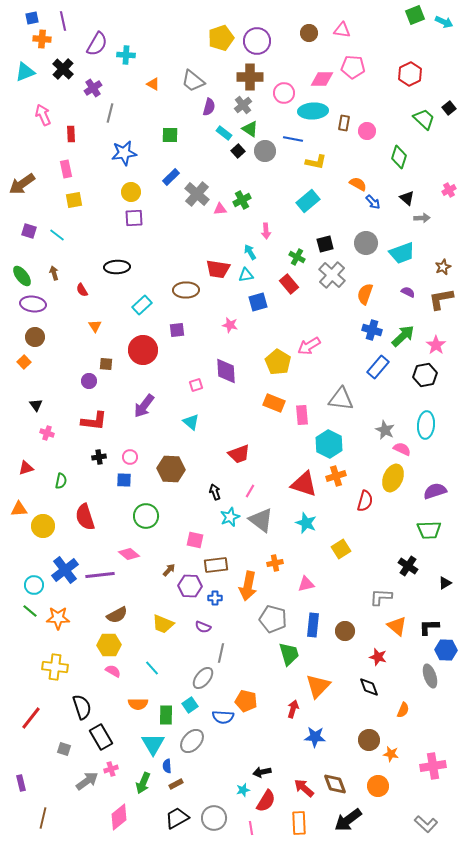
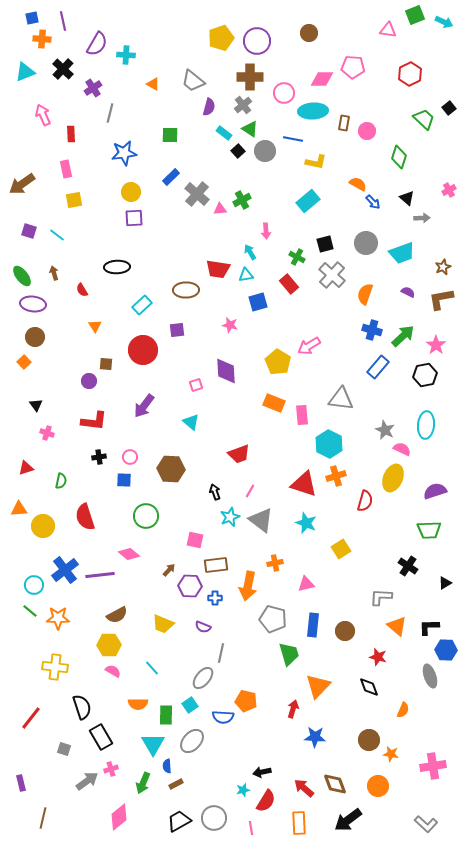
pink triangle at (342, 30): moved 46 px right
black trapezoid at (177, 818): moved 2 px right, 3 px down
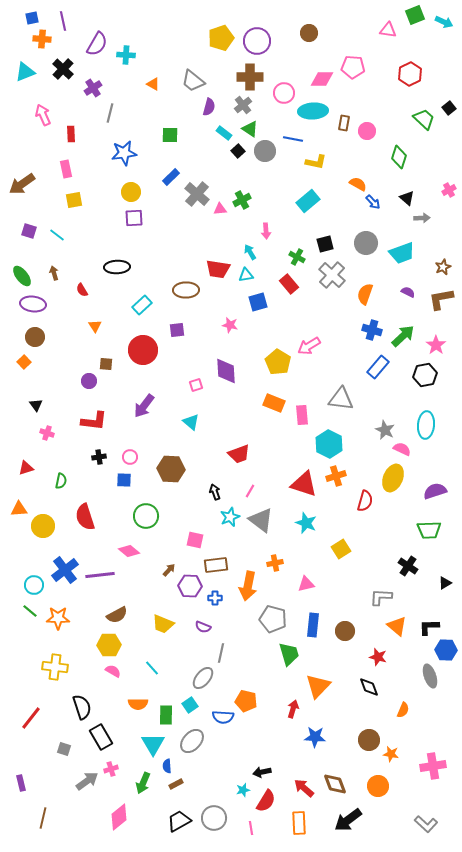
pink diamond at (129, 554): moved 3 px up
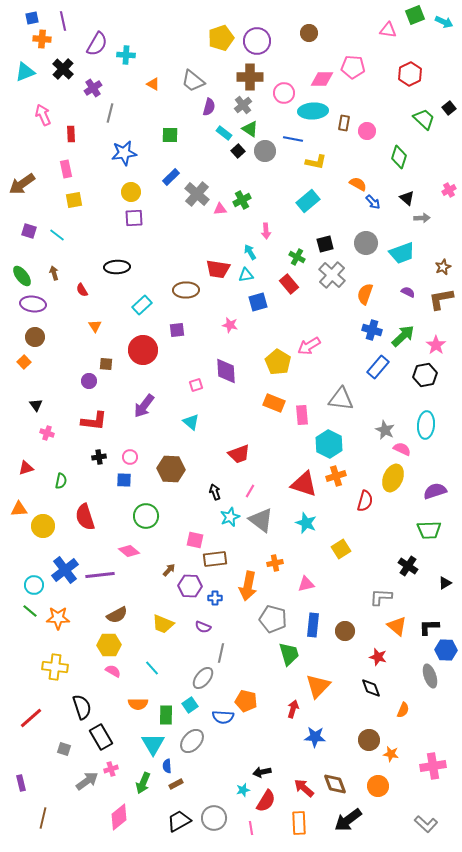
brown rectangle at (216, 565): moved 1 px left, 6 px up
black diamond at (369, 687): moved 2 px right, 1 px down
red line at (31, 718): rotated 10 degrees clockwise
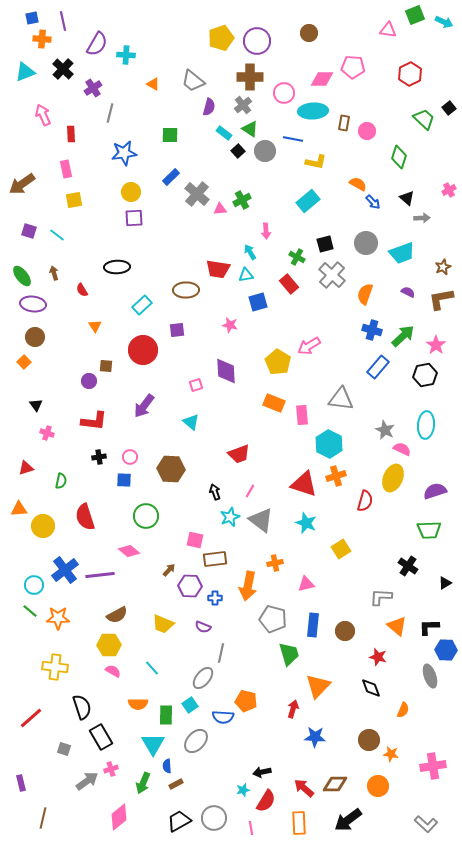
brown square at (106, 364): moved 2 px down
gray ellipse at (192, 741): moved 4 px right
brown diamond at (335, 784): rotated 70 degrees counterclockwise
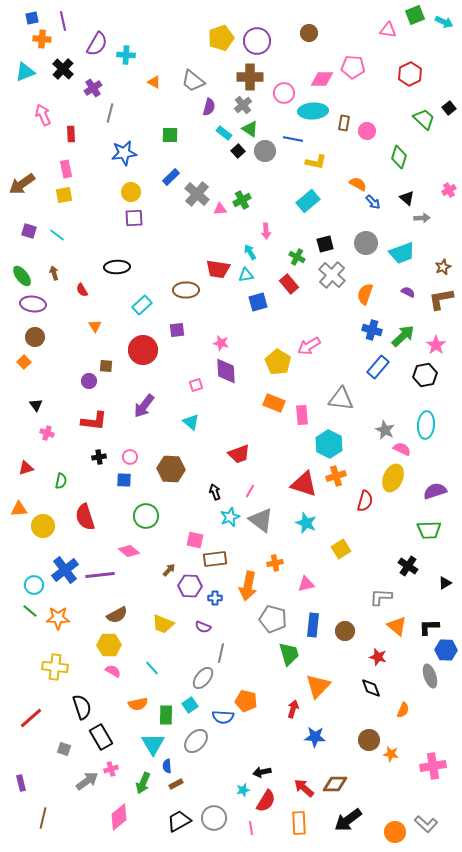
orange triangle at (153, 84): moved 1 px right, 2 px up
yellow square at (74, 200): moved 10 px left, 5 px up
pink star at (230, 325): moved 9 px left, 18 px down
orange semicircle at (138, 704): rotated 12 degrees counterclockwise
orange circle at (378, 786): moved 17 px right, 46 px down
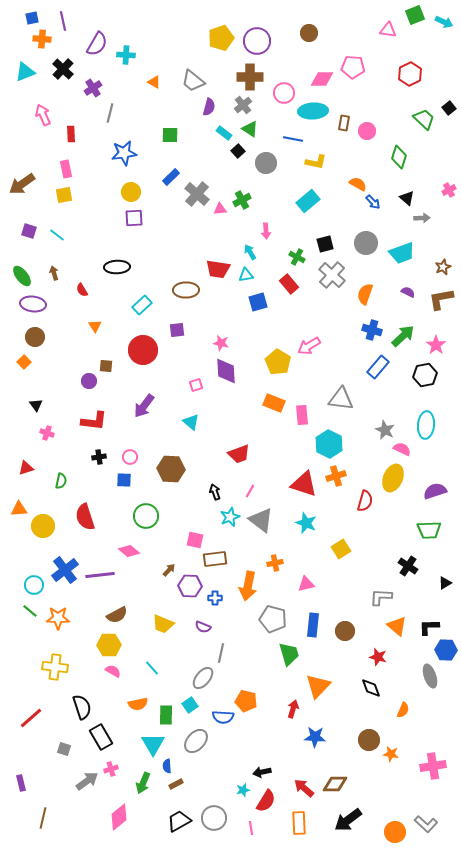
gray circle at (265, 151): moved 1 px right, 12 px down
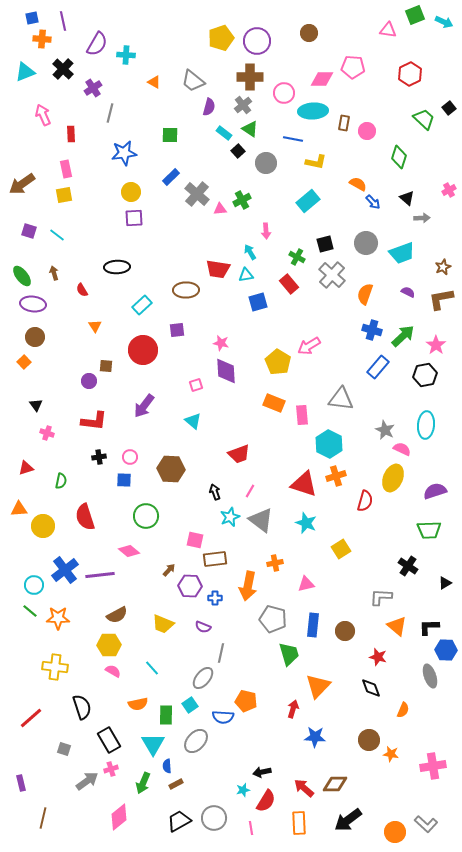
cyan triangle at (191, 422): moved 2 px right, 1 px up
black rectangle at (101, 737): moved 8 px right, 3 px down
